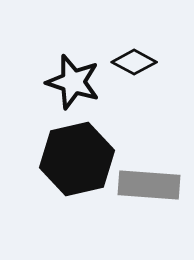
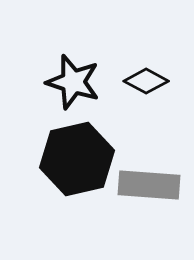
black diamond: moved 12 px right, 19 px down
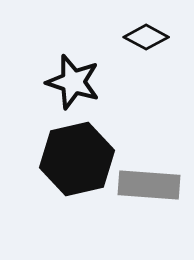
black diamond: moved 44 px up
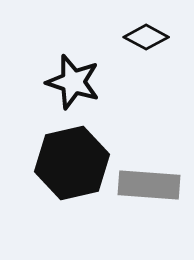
black hexagon: moved 5 px left, 4 px down
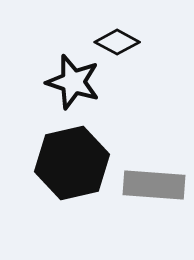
black diamond: moved 29 px left, 5 px down
gray rectangle: moved 5 px right
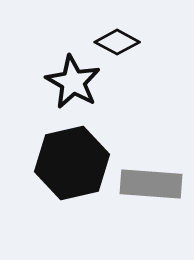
black star: rotated 12 degrees clockwise
gray rectangle: moved 3 px left, 1 px up
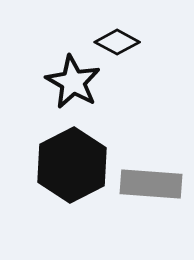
black hexagon: moved 2 px down; rotated 14 degrees counterclockwise
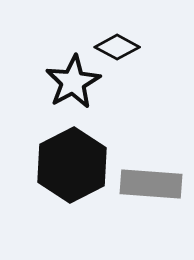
black diamond: moved 5 px down
black star: rotated 14 degrees clockwise
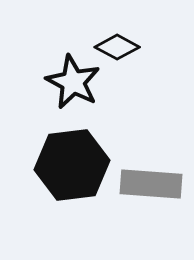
black star: rotated 16 degrees counterclockwise
black hexagon: rotated 20 degrees clockwise
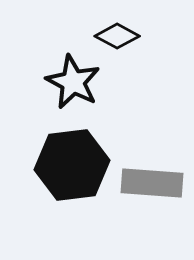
black diamond: moved 11 px up
gray rectangle: moved 1 px right, 1 px up
